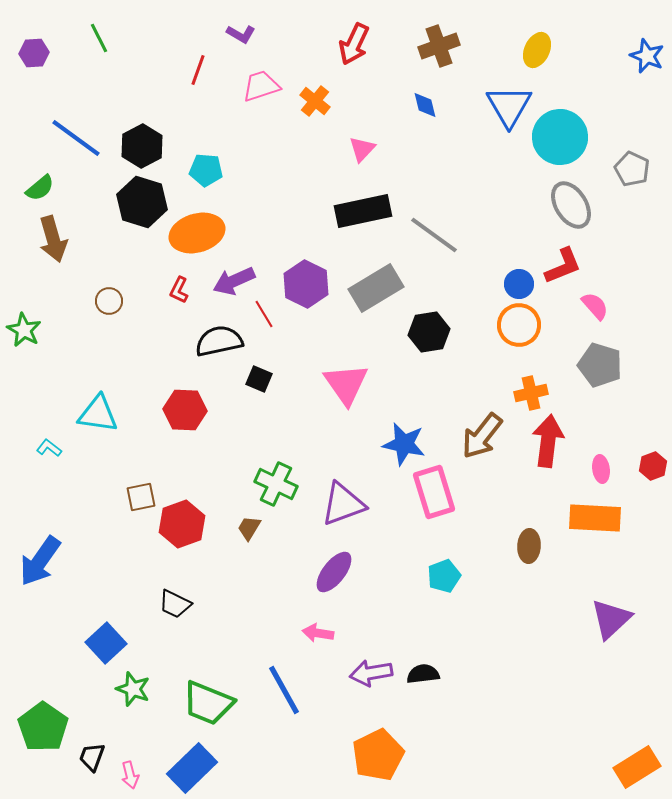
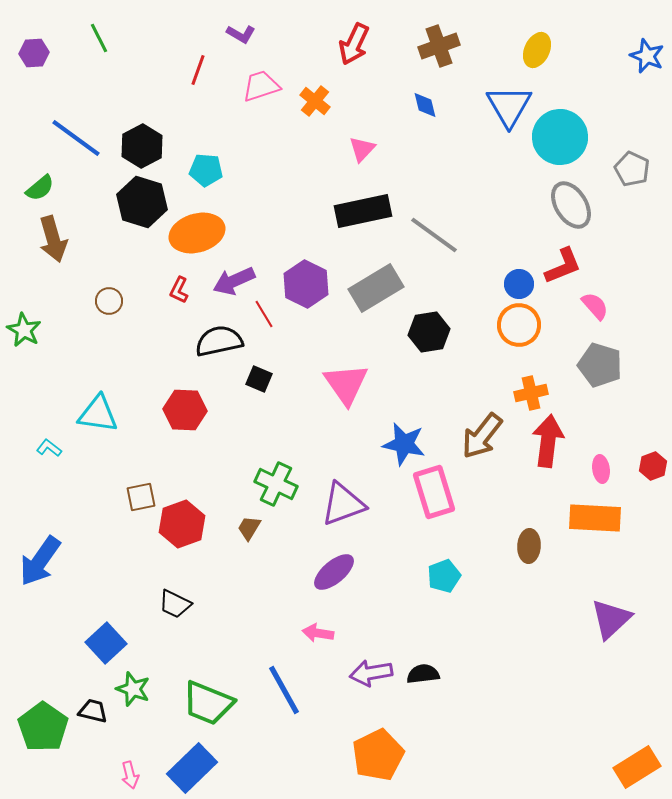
purple ellipse at (334, 572): rotated 12 degrees clockwise
black trapezoid at (92, 757): moved 1 px right, 46 px up; rotated 84 degrees clockwise
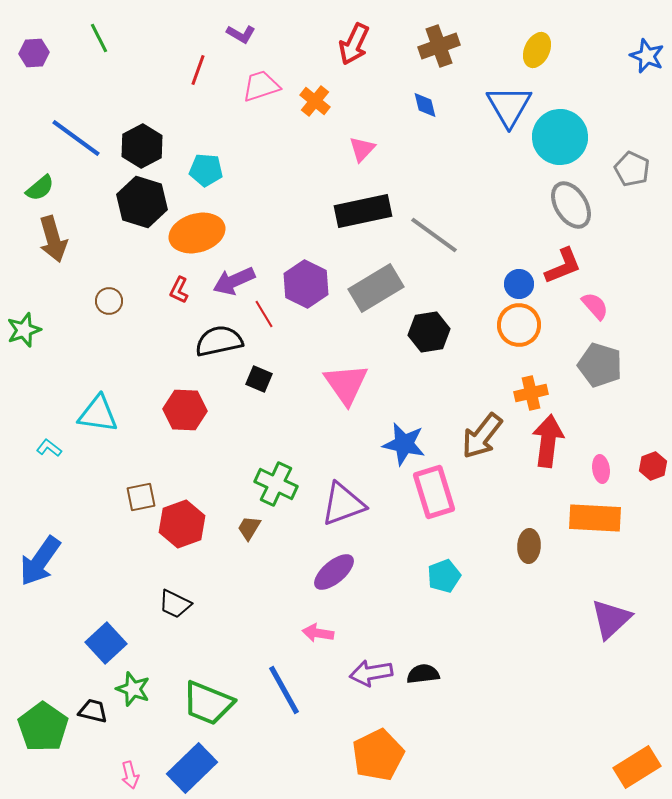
green star at (24, 330): rotated 24 degrees clockwise
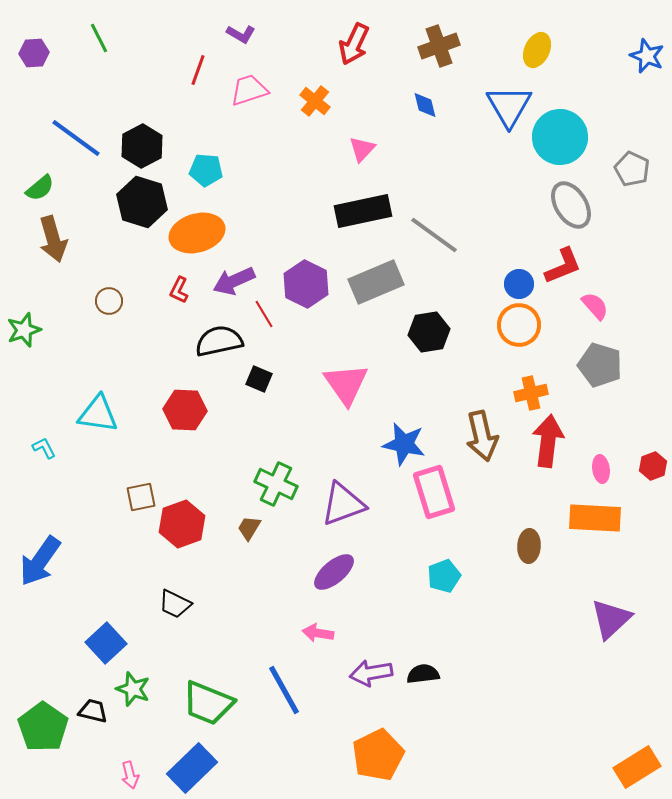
pink trapezoid at (261, 86): moved 12 px left, 4 px down
gray rectangle at (376, 288): moved 6 px up; rotated 8 degrees clockwise
brown arrow at (482, 436): rotated 51 degrees counterclockwise
cyan L-shape at (49, 448): moved 5 px left; rotated 25 degrees clockwise
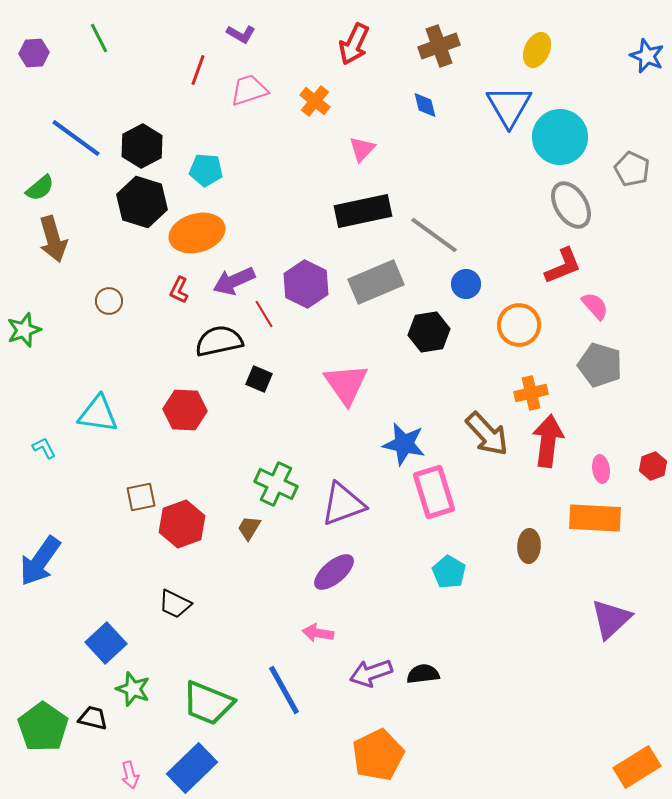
blue circle at (519, 284): moved 53 px left
brown arrow at (482, 436): moved 5 px right, 2 px up; rotated 30 degrees counterclockwise
cyan pentagon at (444, 576): moved 5 px right, 4 px up; rotated 20 degrees counterclockwise
purple arrow at (371, 673): rotated 9 degrees counterclockwise
black trapezoid at (93, 711): moved 7 px down
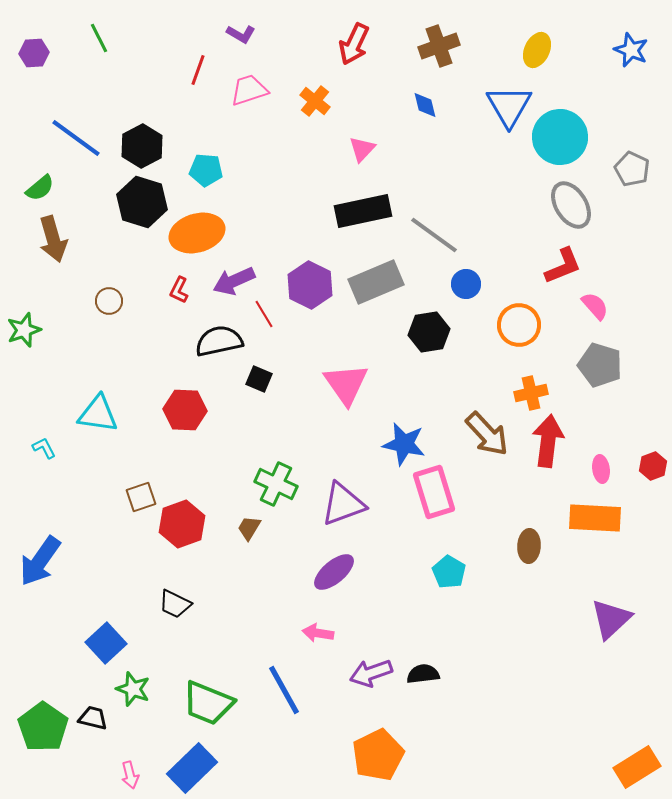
blue star at (647, 56): moved 16 px left, 6 px up
purple hexagon at (306, 284): moved 4 px right, 1 px down
brown square at (141, 497): rotated 8 degrees counterclockwise
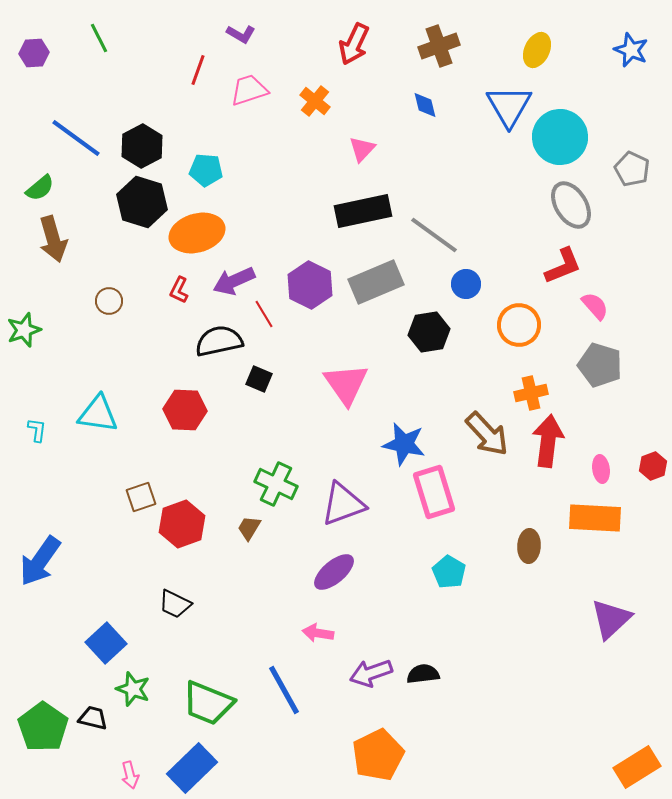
cyan L-shape at (44, 448): moved 7 px left, 18 px up; rotated 35 degrees clockwise
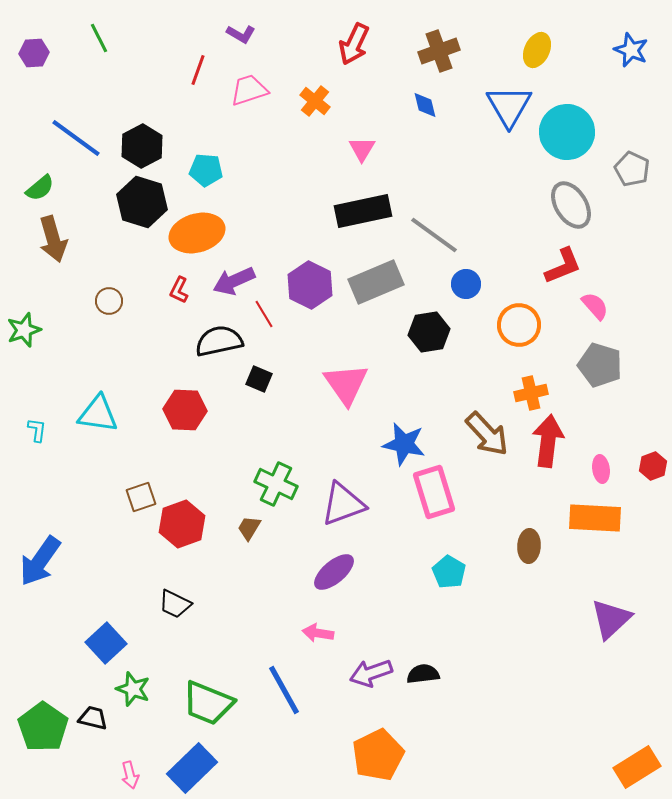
brown cross at (439, 46): moved 5 px down
cyan circle at (560, 137): moved 7 px right, 5 px up
pink triangle at (362, 149): rotated 12 degrees counterclockwise
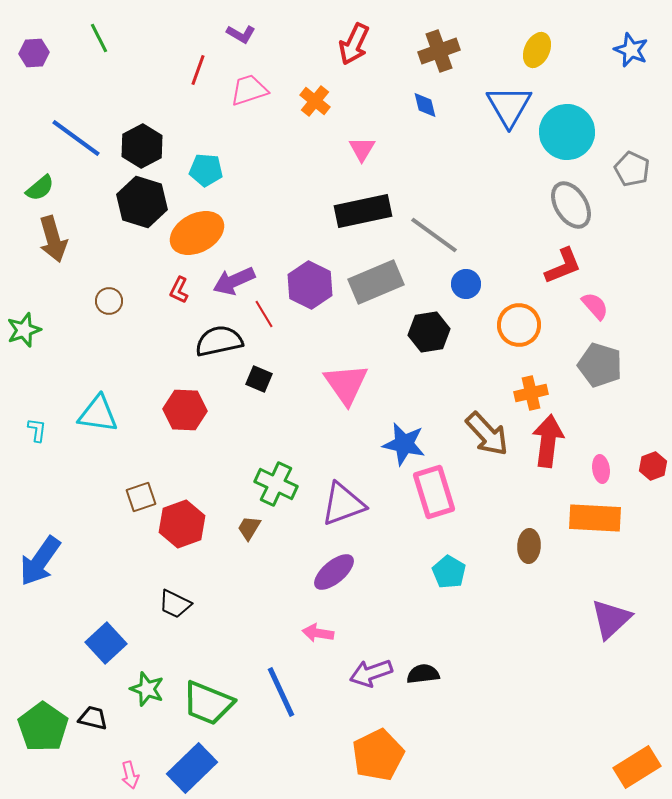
orange ellipse at (197, 233): rotated 12 degrees counterclockwise
green star at (133, 689): moved 14 px right
blue line at (284, 690): moved 3 px left, 2 px down; rotated 4 degrees clockwise
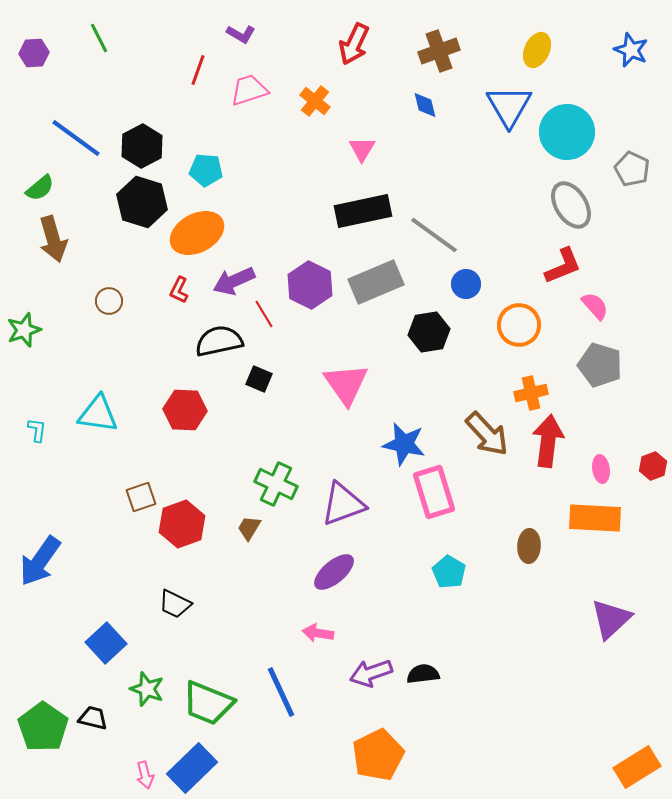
pink arrow at (130, 775): moved 15 px right
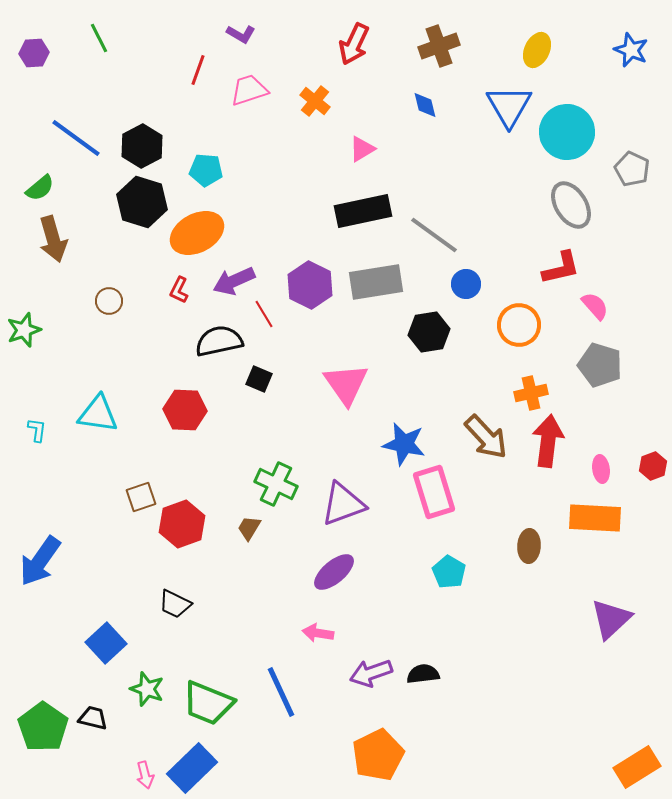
brown cross at (439, 51): moved 5 px up
pink triangle at (362, 149): rotated 28 degrees clockwise
red L-shape at (563, 266): moved 2 px left, 2 px down; rotated 9 degrees clockwise
gray rectangle at (376, 282): rotated 14 degrees clockwise
brown arrow at (487, 434): moved 1 px left, 3 px down
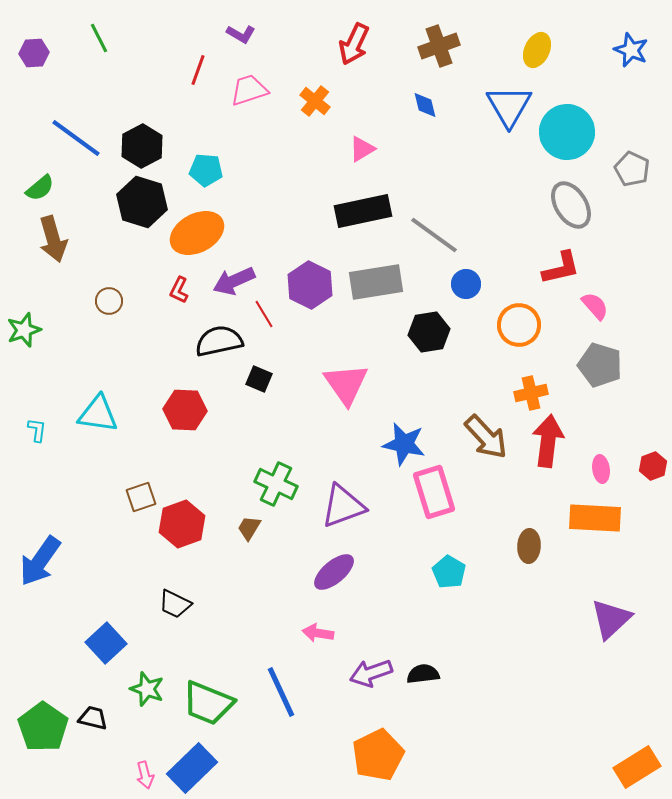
purple triangle at (343, 504): moved 2 px down
